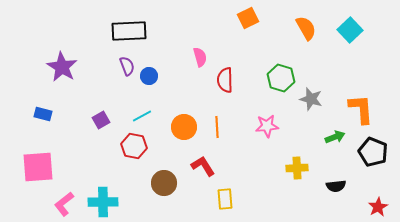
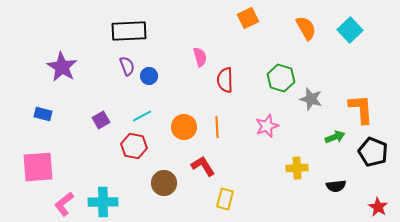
pink star: rotated 15 degrees counterclockwise
yellow rectangle: rotated 20 degrees clockwise
red star: rotated 12 degrees counterclockwise
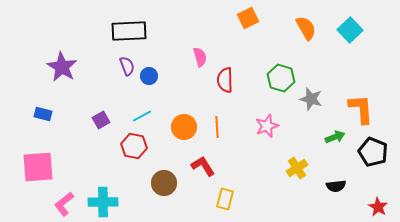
yellow cross: rotated 30 degrees counterclockwise
